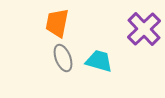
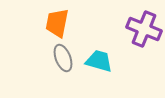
purple cross: rotated 24 degrees counterclockwise
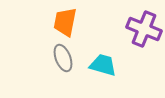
orange trapezoid: moved 8 px right, 1 px up
cyan trapezoid: moved 4 px right, 4 px down
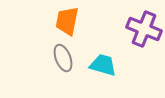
orange trapezoid: moved 2 px right, 1 px up
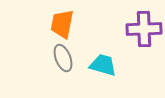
orange trapezoid: moved 5 px left, 3 px down
purple cross: rotated 24 degrees counterclockwise
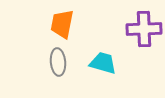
gray ellipse: moved 5 px left, 4 px down; rotated 16 degrees clockwise
cyan trapezoid: moved 2 px up
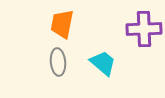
cyan trapezoid: rotated 24 degrees clockwise
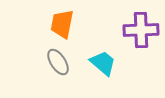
purple cross: moved 3 px left, 1 px down
gray ellipse: rotated 28 degrees counterclockwise
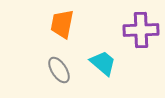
gray ellipse: moved 1 px right, 8 px down
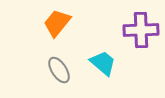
orange trapezoid: moved 5 px left, 1 px up; rotated 28 degrees clockwise
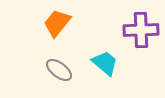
cyan trapezoid: moved 2 px right
gray ellipse: rotated 20 degrees counterclockwise
